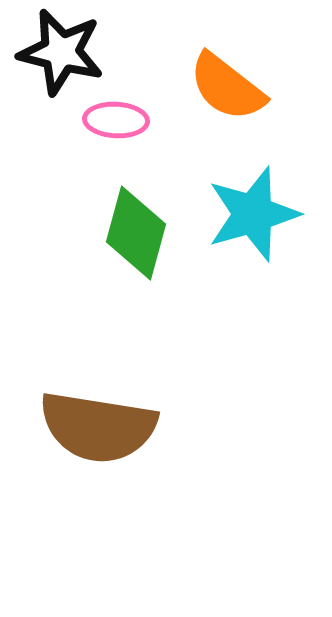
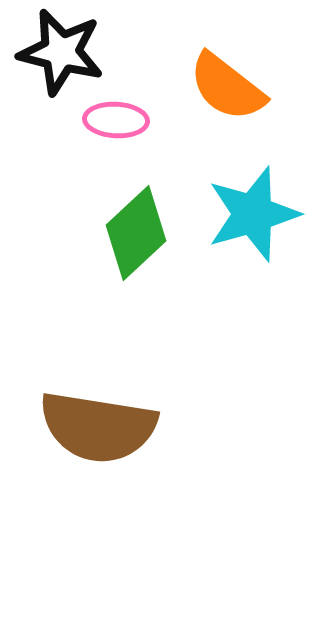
green diamond: rotated 32 degrees clockwise
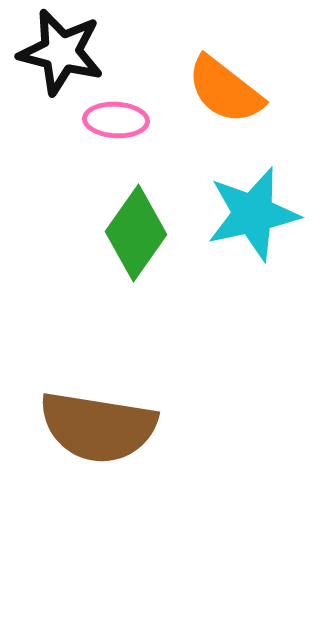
orange semicircle: moved 2 px left, 3 px down
cyan star: rotated 4 degrees clockwise
green diamond: rotated 12 degrees counterclockwise
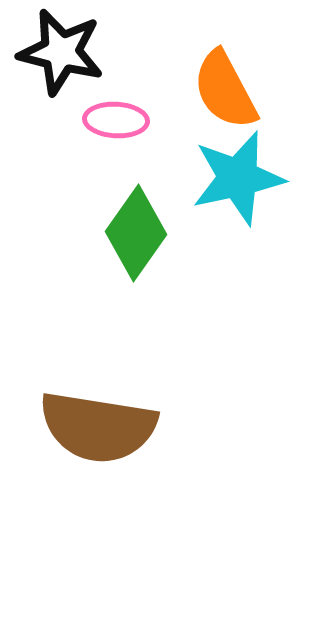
orange semicircle: rotated 24 degrees clockwise
cyan star: moved 15 px left, 36 px up
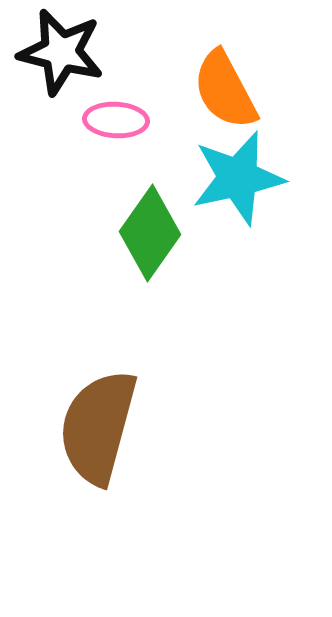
green diamond: moved 14 px right
brown semicircle: rotated 96 degrees clockwise
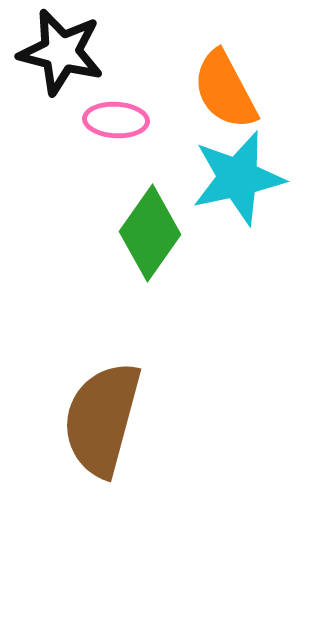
brown semicircle: moved 4 px right, 8 px up
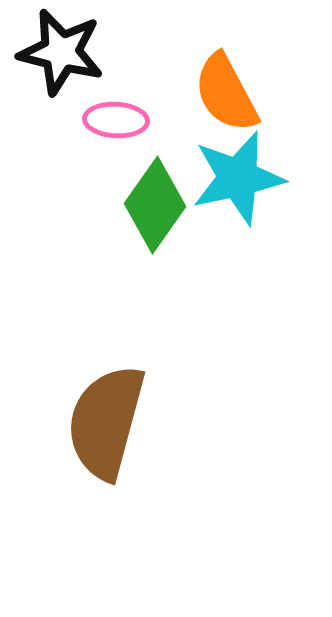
orange semicircle: moved 1 px right, 3 px down
green diamond: moved 5 px right, 28 px up
brown semicircle: moved 4 px right, 3 px down
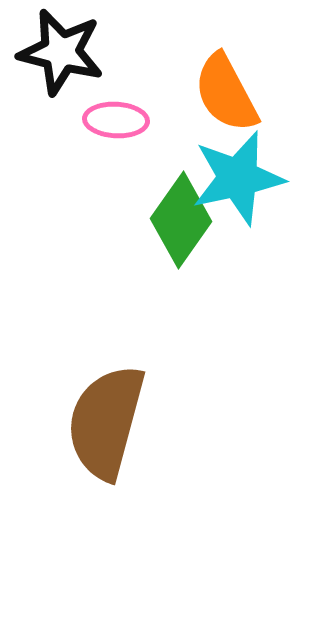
green diamond: moved 26 px right, 15 px down
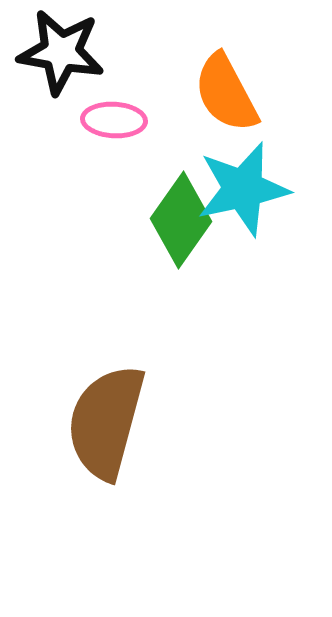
black star: rotated 4 degrees counterclockwise
pink ellipse: moved 2 px left
cyan star: moved 5 px right, 11 px down
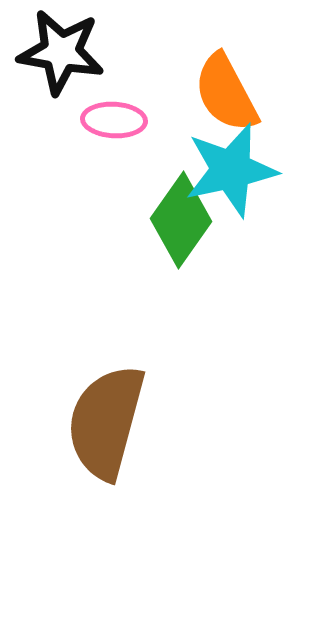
cyan star: moved 12 px left, 19 px up
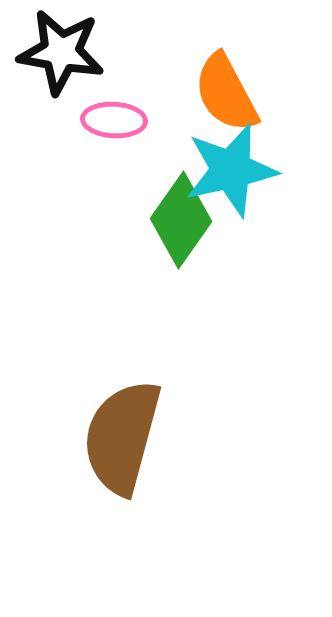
brown semicircle: moved 16 px right, 15 px down
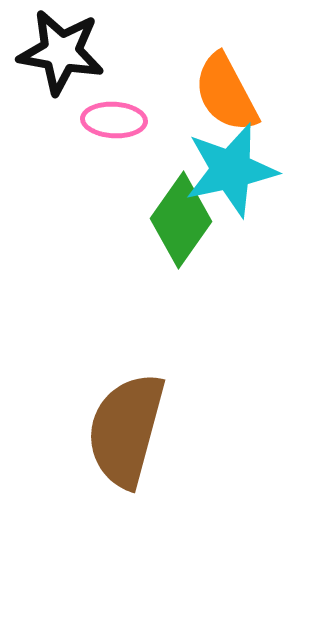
brown semicircle: moved 4 px right, 7 px up
